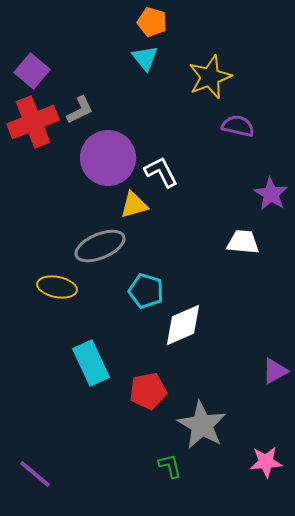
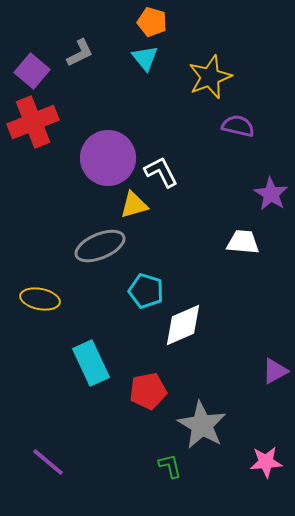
gray L-shape: moved 57 px up
yellow ellipse: moved 17 px left, 12 px down
purple line: moved 13 px right, 12 px up
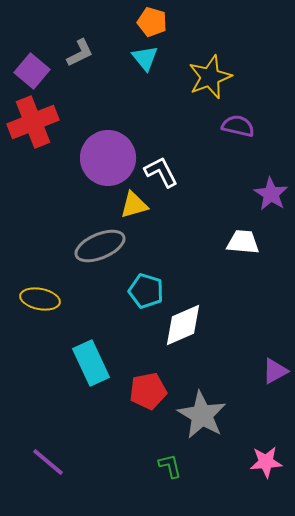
gray star: moved 10 px up
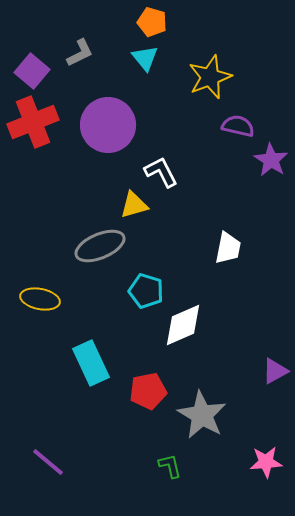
purple circle: moved 33 px up
purple star: moved 34 px up
white trapezoid: moved 15 px left, 6 px down; rotated 96 degrees clockwise
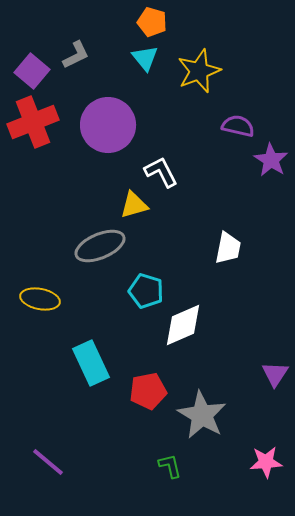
gray L-shape: moved 4 px left, 2 px down
yellow star: moved 11 px left, 6 px up
purple triangle: moved 3 px down; rotated 28 degrees counterclockwise
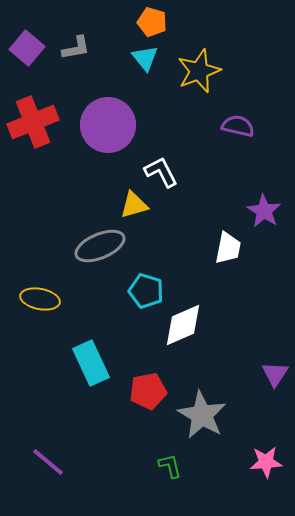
gray L-shape: moved 7 px up; rotated 16 degrees clockwise
purple square: moved 5 px left, 23 px up
purple star: moved 7 px left, 51 px down
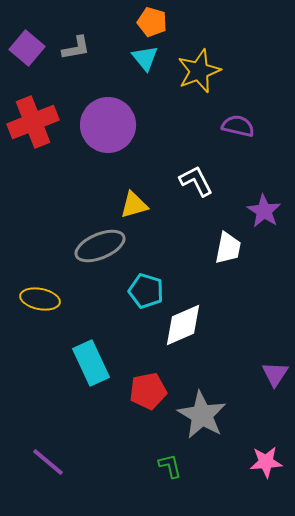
white L-shape: moved 35 px right, 9 px down
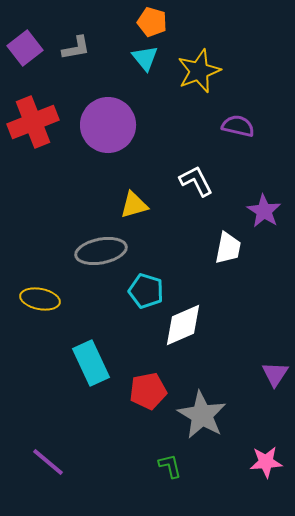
purple square: moved 2 px left; rotated 12 degrees clockwise
gray ellipse: moved 1 px right, 5 px down; rotated 12 degrees clockwise
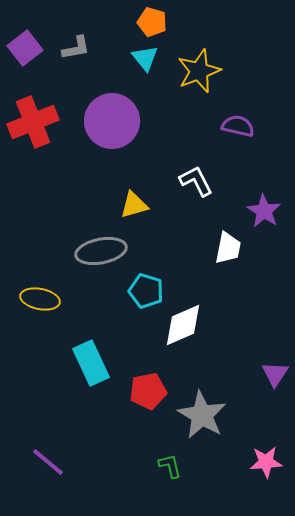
purple circle: moved 4 px right, 4 px up
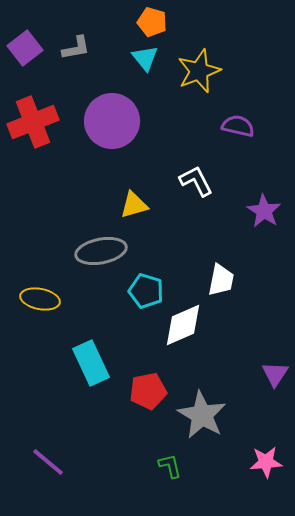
white trapezoid: moved 7 px left, 32 px down
